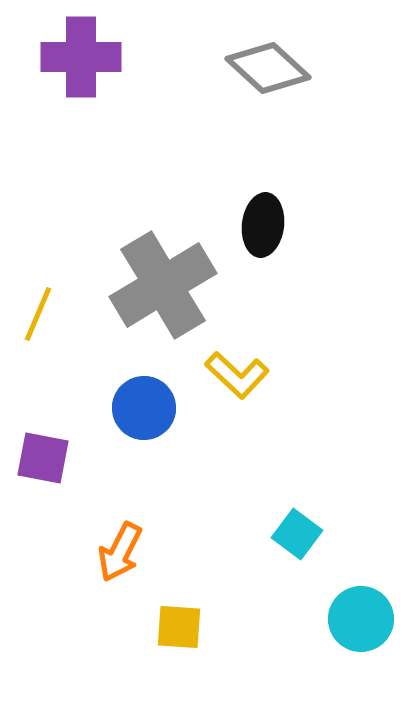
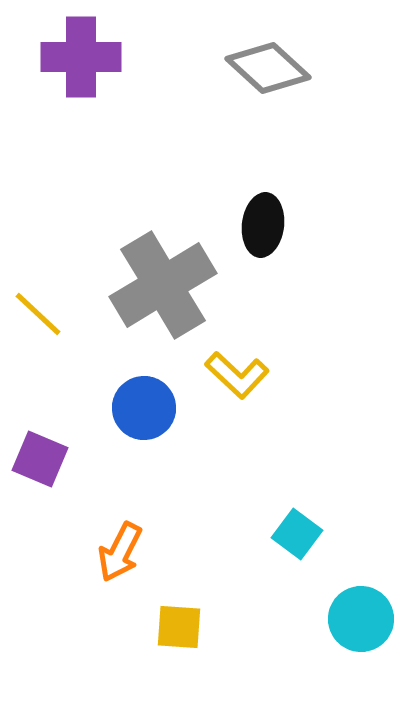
yellow line: rotated 70 degrees counterclockwise
purple square: moved 3 px left, 1 px down; rotated 12 degrees clockwise
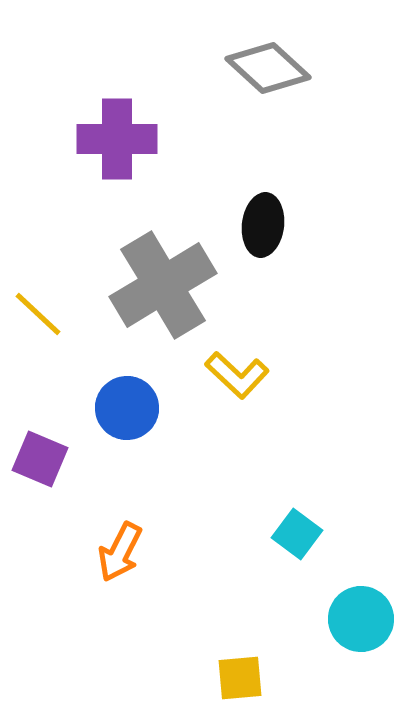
purple cross: moved 36 px right, 82 px down
blue circle: moved 17 px left
yellow square: moved 61 px right, 51 px down; rotated 9 degrees counterclockwise
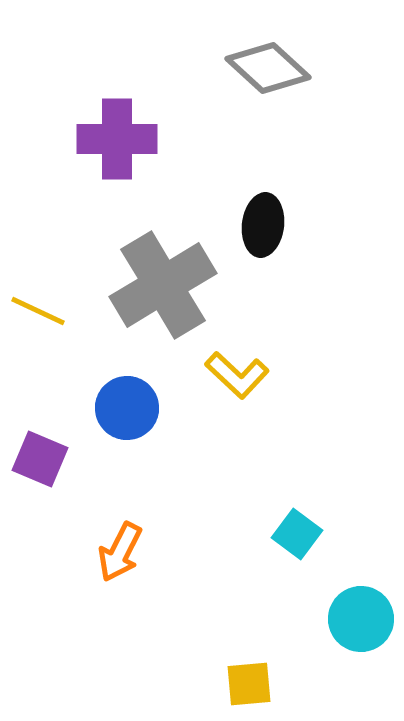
yellow line: moved 3 px up; rotated 18 degrees counterclockwise
yellow square: moved 9 px right, 6 px down
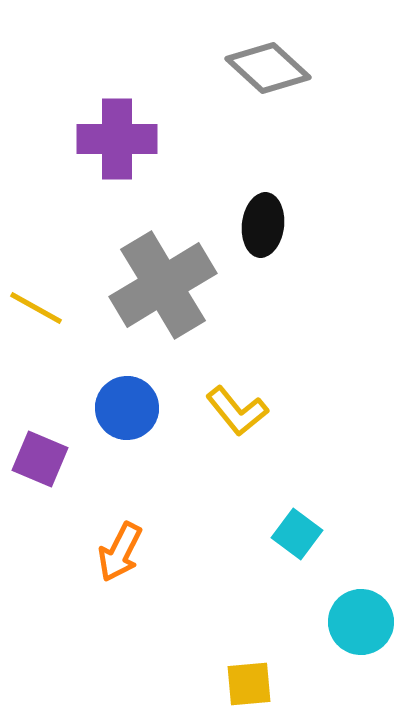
yellow line: moved 2 px left, 3 px up; rotated 4 degrees clockwise
yellow L-shape: moved 36 px down; rotated 8 degrees clockwise
cyan circle: moved 3 px down
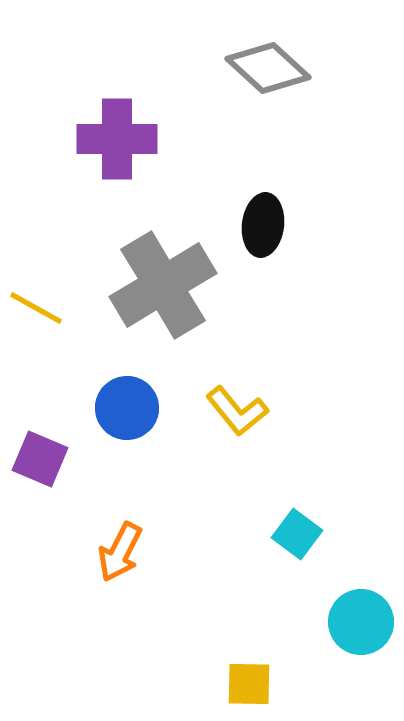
yellow square: rotated 6 degrees clockwise
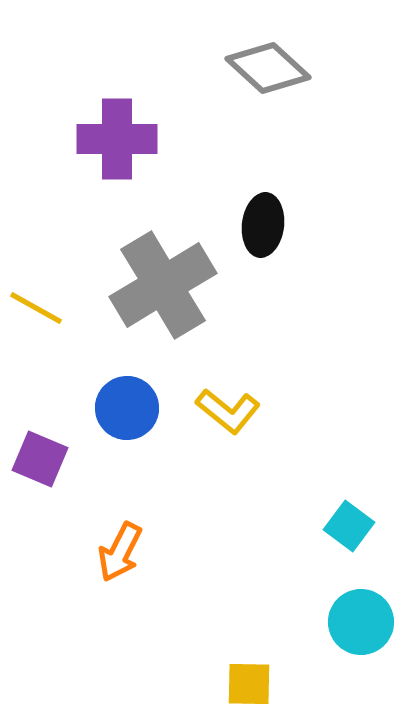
yellow L-shape: moved 9 px left; rotated 12 degrees counterclockwise
cyan square: moved 52 px right, 8 px up
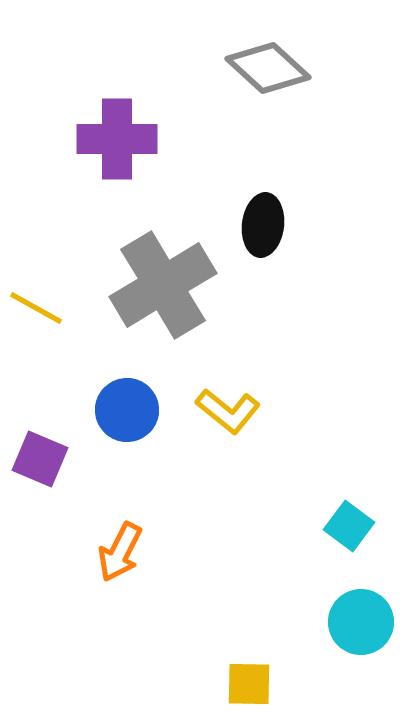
blue circle: moved 2 px down
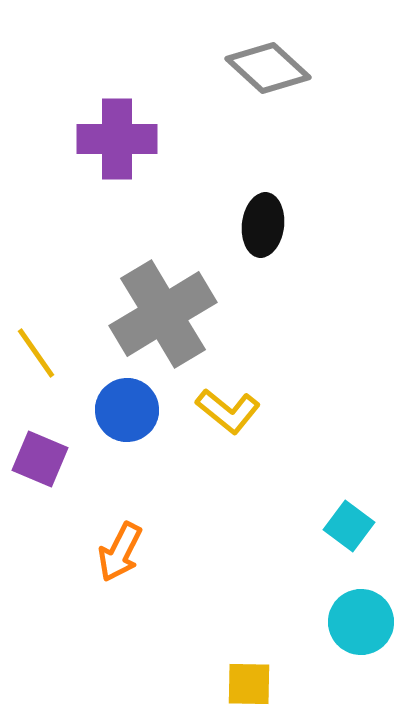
gray cross: moved 29 px down
yellow line: moved 45 px down; rotated 26 degrees clockwise
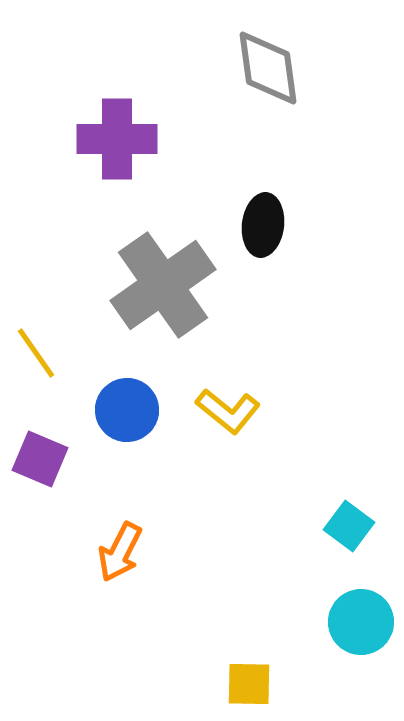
gray diamond: rotated 40 degrees clockwise
gray cross: moved 29 px up; rotated 4 degrees counterclockwise
